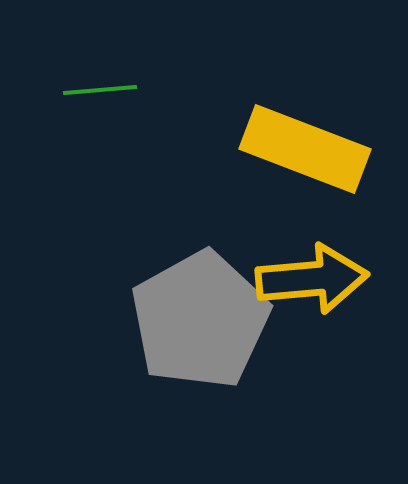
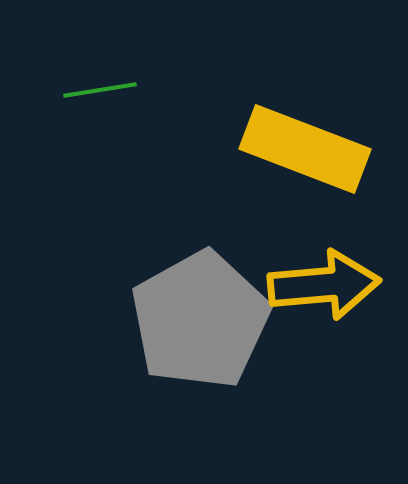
green line: rotated 4 degrees counterclockwise
yellow arrow: moved 12 px right, 6 px down
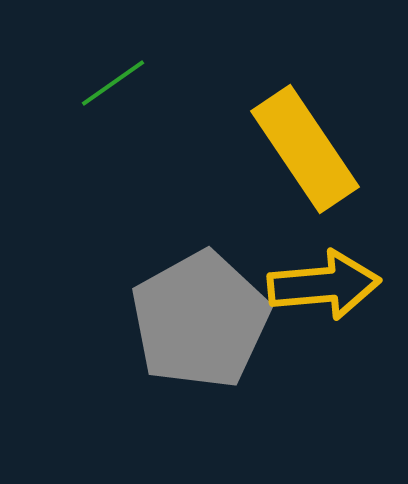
green line: moved 13 px right, 7 px up; rotated 26 degrees counterclockwise
yellow rectangle: rotated 35 degrees clockwise
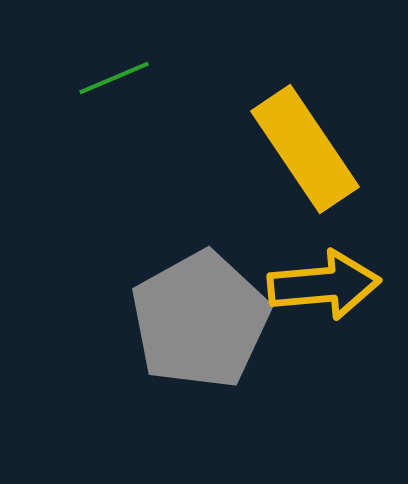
green line: moved 1 px right, 5 px up; rotated 12 degrees clockwise
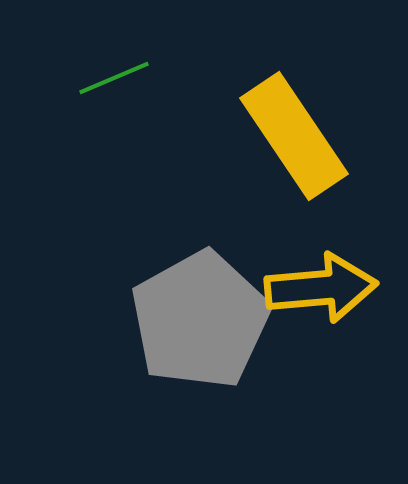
yellow rectangle: moved 11 px left, 13 px up
yellow arrow: moved 3 px left, 3 px down
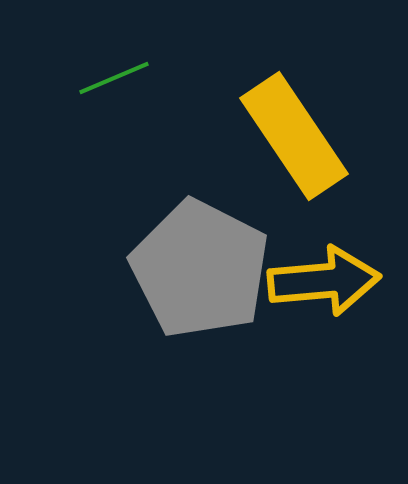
yellow arrow: moved 3 px right, 7 px up
gray pentagon: moved 51 px up; rotated 16 degrees counterclockwise
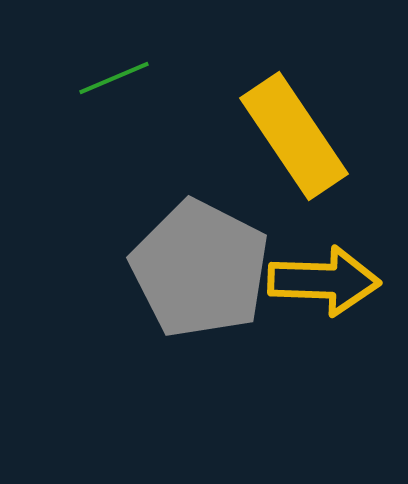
yellow arrow: rotated 7 degrees clockwise
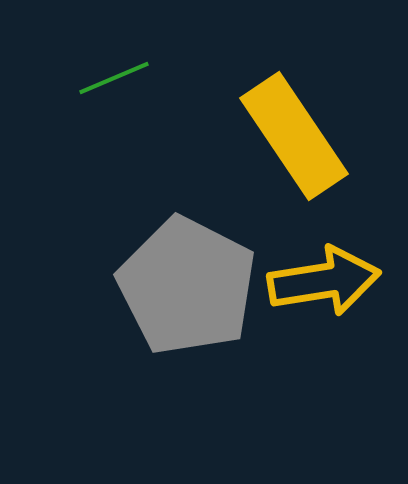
gray pentagon: moved 13 px left, 17 px down
yellow arrow: rotated 11 degrees counterclockwise
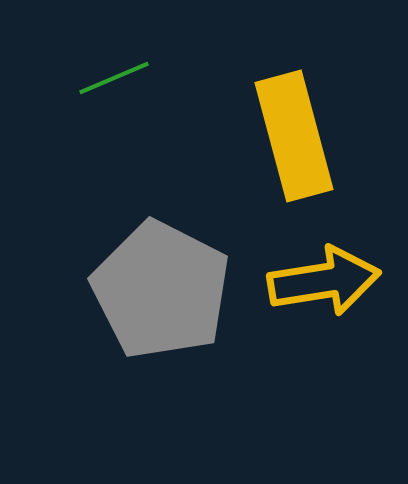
yellow rectangle: rotated 19 degrees clockwise
gray pentagon: moved 26 px left, 4 px down
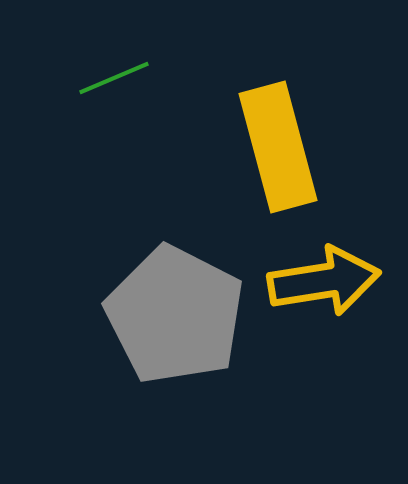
yellow rectangle: moved 16 px left, 11 px down
gray pentagon: moved 14 px right, 25 px down
